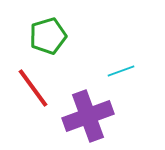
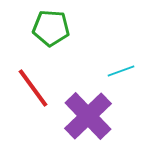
green pentagon: moved 3 px right, 8 px up; rotated 21 degrees clockwise
purple cross: rotated 24 degrees counterclockwise
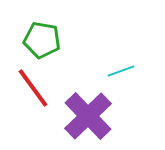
green pentagon: moved 9 px left, 12 px down; rotated 6 degrees clockwise
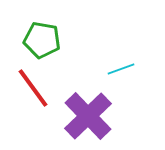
cyan line: moved 2 px up
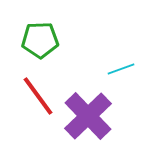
green pentagon: moved 2 px left; rotated 12 degrees counterclockwise
red line: moved 5 px right, 8 px down
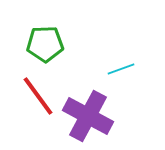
green pentagon: moved 5 px right, 4 px down
purple cross: rotated 18 degrees counterclockwise
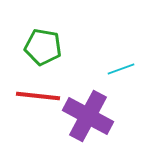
green pentagon: moved 2 px left, 3 px down; rotated 12 degrees clockwise
red line: rotated 48 degrees counterclockwise
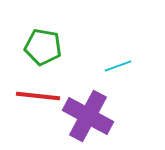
cyan line: moved 3 px left, 3 px up
